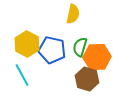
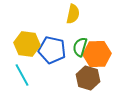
yellow hexagon: rotated 20 degrees counterclockwise
orange hexagon: moved 3 px up
brown hexagon: moved 1 px right, 1 px up
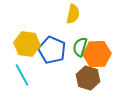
blue pentagon: rotated 12 degrees clockwise
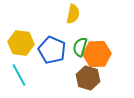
yellow hexagon: moved 6 px left, 1 px up
cyan line: moved 3 px left
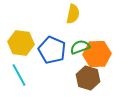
green semicircle: rotated 54 degrees clockwise
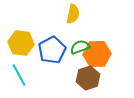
blue pentagon: rotated 20 degrees clockwise
brown hexagon: rotated 25 degrees clockwise
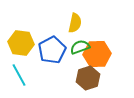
yellow semicircle: moved 2 px right, 9 px down
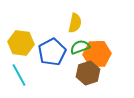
blue pentagon: moved 2 px down
brown hexagon: moved 5 px up
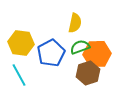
blue pentagon: moved 1 px left, 1 px down
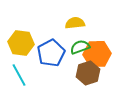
yellow semicircle: rotated 108 degrees counterclockwise
